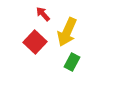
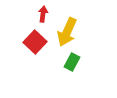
red arrow: rotated 49 degrees clockwise
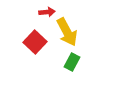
red arrow: moved 4 px right, 2 px up; rotated 77 degrees clockwise
yellow arrow: rotated 52 degrees counterclockwise
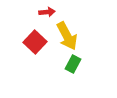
yellow arrow: moved 4 px down
green rectangle: moved 1 px right, 2 px down
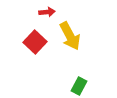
yellow arrow: moved 3 px right
green rectangle: moved 6 px right, 22 px down
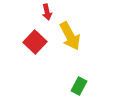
red arrow: rotated 84 degrees clockwise
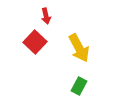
red arrow: moved 1 px left, 4 px down
yellow arrow: moved 9 px right, 12 px down
